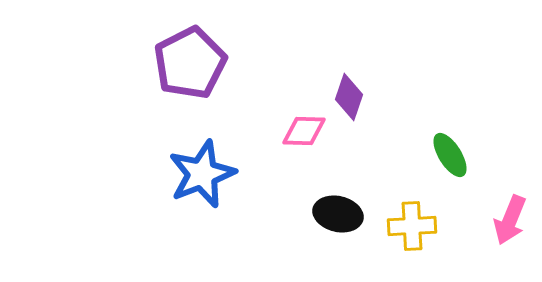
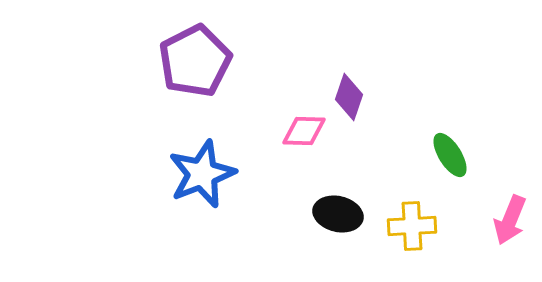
purple pentagon: moved 5 px right, 2 px up
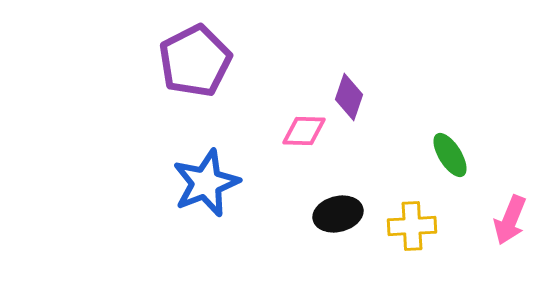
blue star: moved 4 px right, 9 px down
black ellipse: rotated 27 degrees counterclockwise
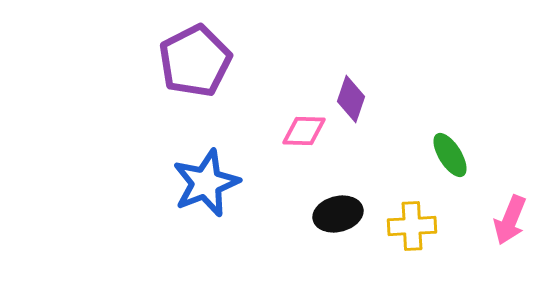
purple diamond: moved 2 px right, 2 px down
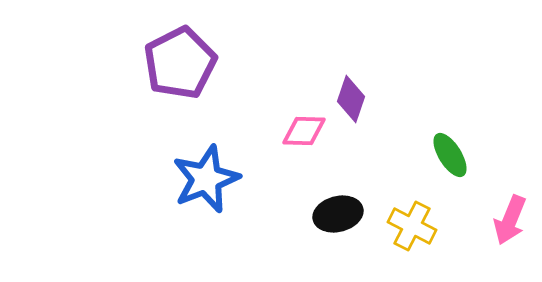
purple pentagon: moved 15 px left, 2 px down
blue star: moved 4 px up
yellow cross: rotated 30 degrees clockwise
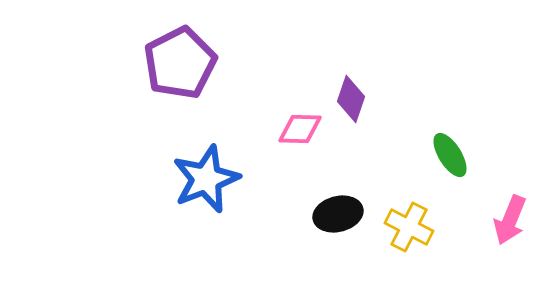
pink diamond: moved 4 px left, 2 px up
yellow cross: moved 3 px left, 1 px down
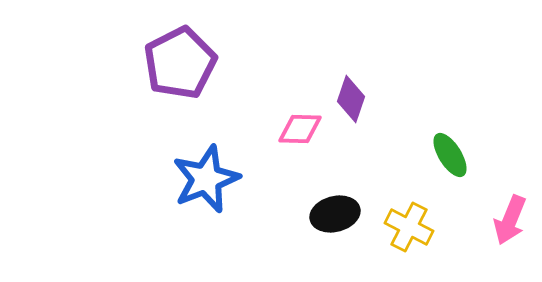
black ellipse: moved 3 px left
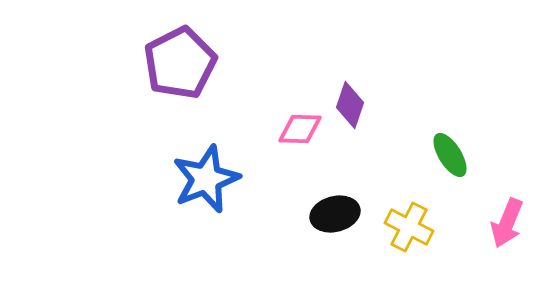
purple diamond: moved 1 px left, 6 px down
pink arrow: moved 3 px left, 3 px down
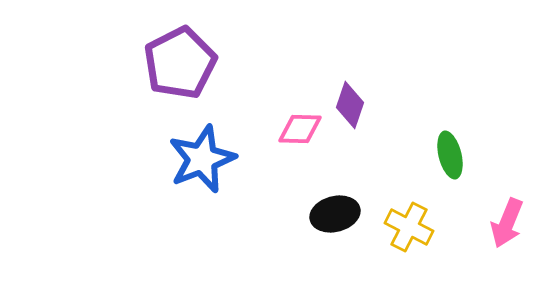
green ellipse: rotated 18 degrees clockwise
blue star: moved 4 px left, 20 px up
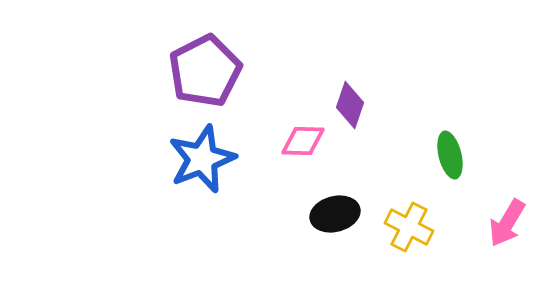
purple pentagon: moved 25 px right, 8 px down
pink diamond: moved 3 px right, 12 px down
pink arrow: rotated 9 degrees clockwise
